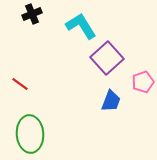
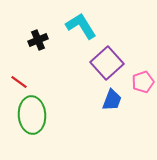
black cross: moved 6 px right, 26 px down
purple square: moved 5 px down
red line: moved 1 px left, 2 px up
blue trapezoid: moved 1 px right, 1 px up
green ellipse: moved 2 px right, 19 px up
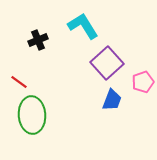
cyan L-shape: moved 2 px right
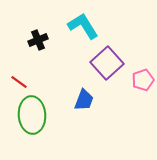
pink pentagon: moved 2 px up
blue trapezoid: moved 28 px left
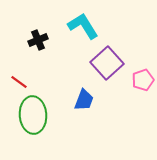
green ellipse: moved 1 px right
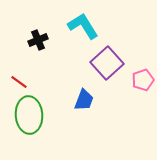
green ellipse: moved 4 px left
